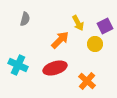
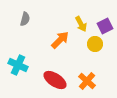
yellow arrow: moved 3 px right, 1 px down
red ellipse: moved 12 px down; rotated 50 degrees clockwise
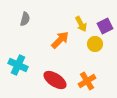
orange cross: rotated 18 degrees clockwise
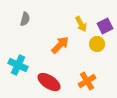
orange arrow: moved 5 px down
yellow circle: moved 2 px right
red ellipse: moved 6 px left, 2 px down
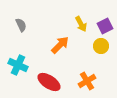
gray semicircle: moved 4 px left, 6 px down; rotated 40 degrees counterclockwise
yellow circle: moved 4 px right, 2 px down
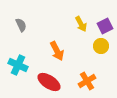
orange arrow: moved 3 px left, 6 px down; rotated 108 degrees clockwise
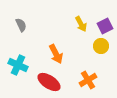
orange arrow: moved 1 px left, 3 px down
orange cross: moved 1 px right, 1 px up
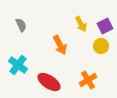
orange arrow: moved 4 px right, 9 px up
cyan cross: rotated 12 degrees clockwise
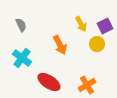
yellow circle: moved 4 px left, 2 px up
cyan cross: moved 4 px right, 7 px up
orange cross: moved 1 px left, 5 px down
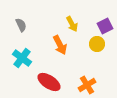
yellow arrow: moved 9 px left
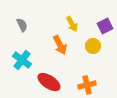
gray semicircle: moved 1 px right
yellow circle: moved 4 px left, 2 px down
cyan cross: moved 2 px down
orange cross: rotated 18 degrees clockwise
